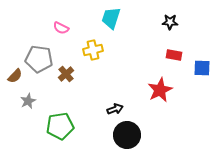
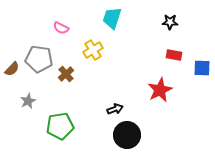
cyan trapezoid: moved 1 px right
yellow cross: rotated 18 degrees counterclockwise
brown semicircle: moved 3 px left, 7 px up
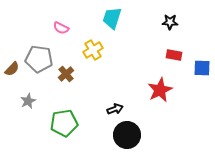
green pentagon: moved 4 px right, 3 px up
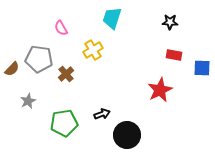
pink semicircle: rotated 35 degrees clockwise
black arrow: moved 13 px left, 5 px down
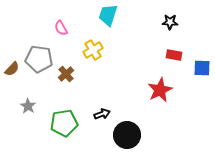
cyan trapezoid: moved 4 px left, 3 px up
gray star: moved 5 px down; rotated 14 degrees counterclockwise
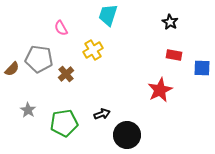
black star: rotated 28 degrees clockwise
gray star: moved 4 px down
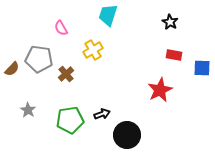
green pentagon: moved 6 px right, 3 px up
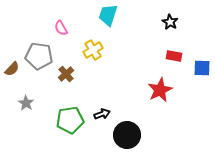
red rectangle: moved 1 px down
gray pentagon: moved 3 px up
gray star: moved 2 px left, 7 px up
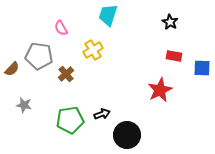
gray star: moved 2 px left, 2 px down; rotated 21 degrees counterclockwise
